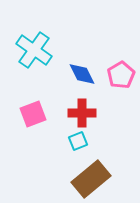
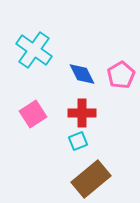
pink square: rotated 12 degrees counterclockwise
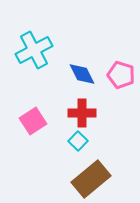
cyan cross: rotated 27 degrees clockwise
pink pentagon: rotated 24 degrees counterclockwise
pink square: moved 7 px down
cyan square: rotated 24 degrees counterclockwise
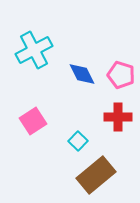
red cross: moved 36 px right, 4 px down
brown rectangle: moved 5 px right, 4 px up
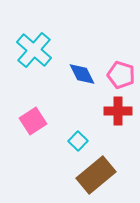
cyan cross: rotated 21 degrees counterclockwise
red cross: moved 6 px up
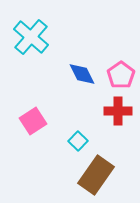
cyan cross: moved 3 px left, 13 px up
pink pentagon: rotated 20 degrees clockwise
brown rectangle: rotated 15 degrees counterclockwise
